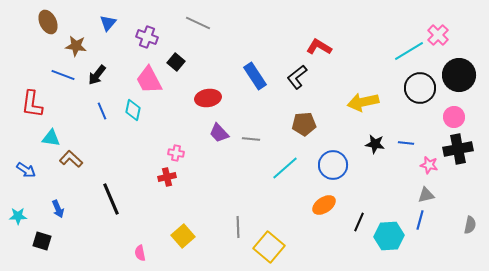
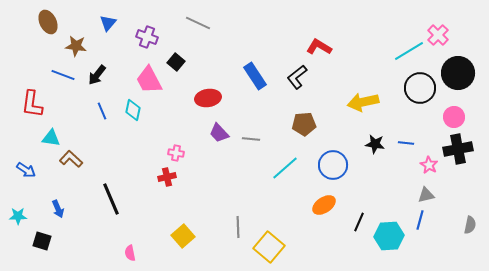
black circle at (459, 75): moved 1 px left, 2 px up
pink star at (429, 165): rotated 18 degrees clockwise
pink semicircle at (140, 253): moved 10 px left
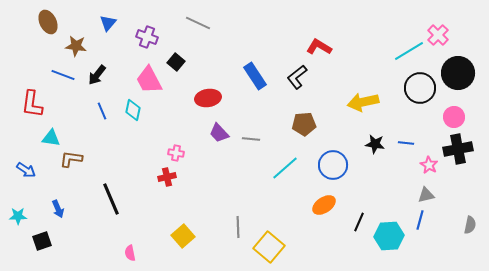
brown L-shape at (71, 159): rotated 35 degrees counterclockwise
black square at (42, 241): rotated 36 degrees counterclockwise
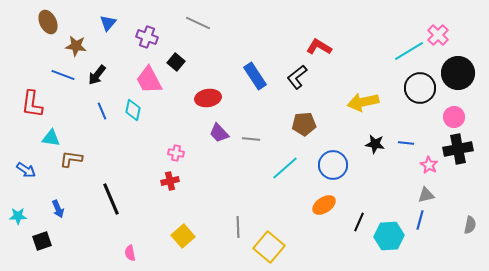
red cross at (167, 177): moved 3 px right, 4 px down
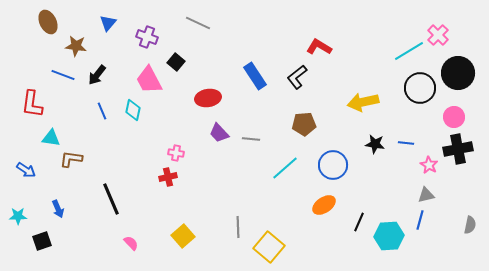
red cross at (170, 181): moved 2 px left, 4 px up
pink semicircle at (130, 253): moved 1 px right, 10 px up; rotated 147 degrees clockwise
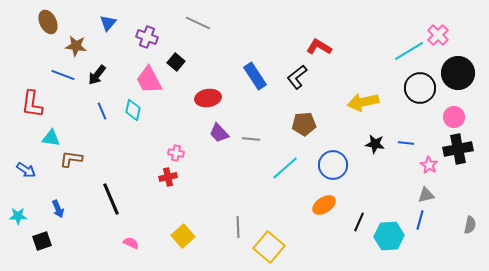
pink semicircle at (131, 243): rotated 21 degrees counterclockwise
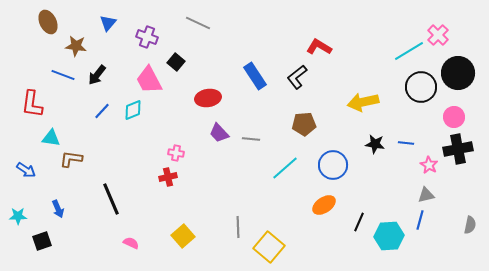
black circle at (420, 88): moved 1 px right, 1 px up
cyan diamond at (133, 110): rotated 55 degrees clockwise
blue line at (102, 111): rotated 66 degrees clockwise
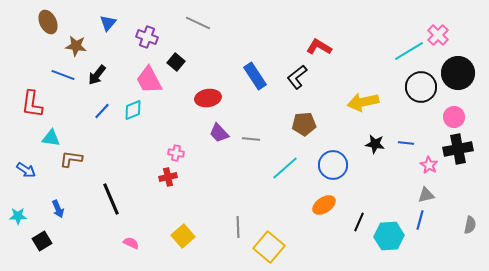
black square at (42, 241): rotated 12 degrees counterclockwise
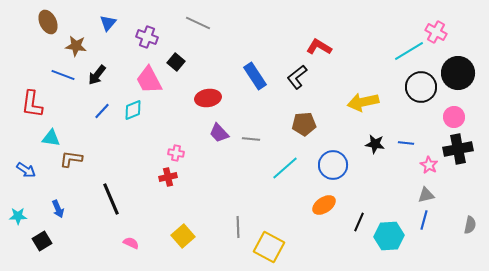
pink cross at (438, 35): moved 2 px left, 3 px up; rotated 15 degrees counterclockwise
blue line at (420, 220): moved 4 px right
yellow square at (269, 247): rotated 12 degrees counterclockwise
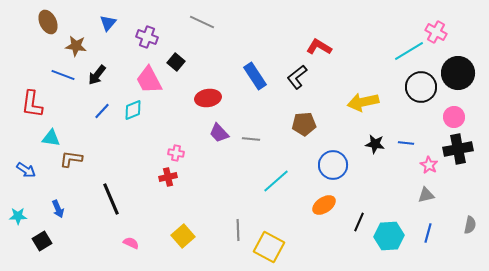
gray line at (198, 23): moved 4 px right, 1 px up
cyan line at (285, 168): moved 9 px left, 13 px down
blue line at (424, 220): moved 4 px right, 13 px down
gray line at (238, 227): moved 3 px down
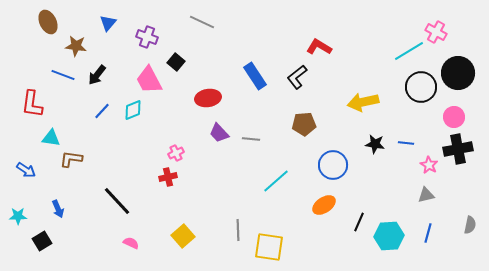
pink cross at (176, 153): rotated 35 degrees counterclockwise
black line at (111, 199): moved 6 px right, 2 px down; rotated 20 degrees counterclockwise
yellow square at (269, 247): rotated 20 degrees counterclockwise
